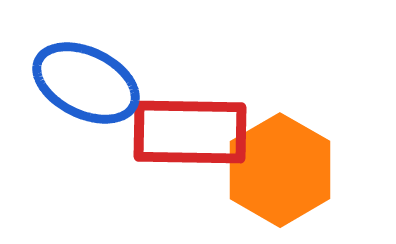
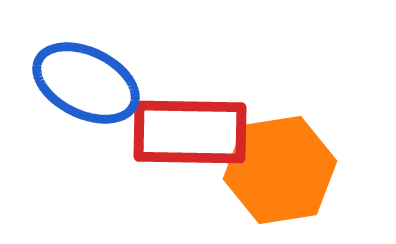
orange hexagon: rotated 21 degrees clockwise
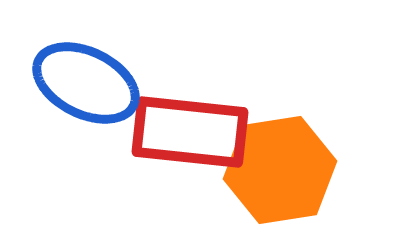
red rectangle: rotated 5 degrees clockwise
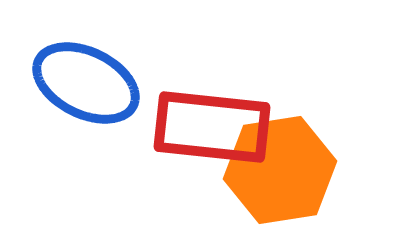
red rectangle: moved 22 px right, 5 px up
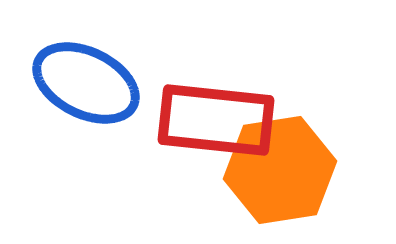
red rectangle: moved 4 px right, 7 px up
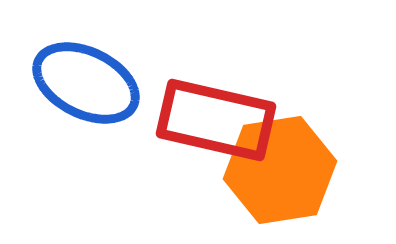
red rectangle: rotated 7 degrees clockwise
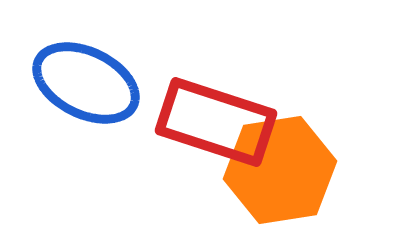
red rectangle: moved 2 px down; rotated 5 degrees clockwise
